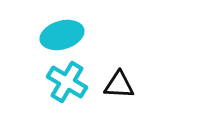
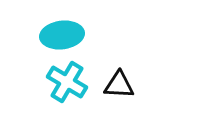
cyan ellipse: rotated 9 degrees clockwise
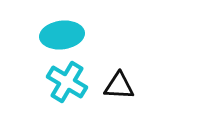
black triangle: moved 1 px down
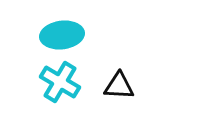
cyan cross: moved 7 px left
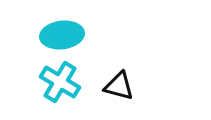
black triangle: rotated 12 degrees clockwise
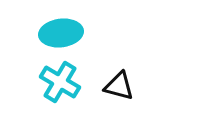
cyan ellipse: moved 1 px left, 2 px up
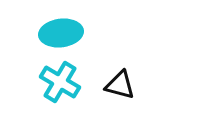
black triangle: moved 1 px right, 1 px up
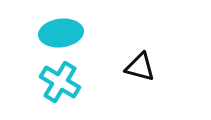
black triangle: moved 20 px right, 18 px up
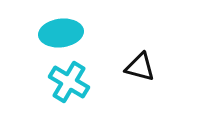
cyan cross: moved 9 px right
